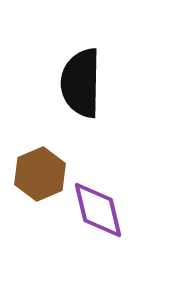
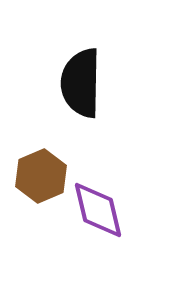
brown hexagon: moved 1 px right, 2 px down
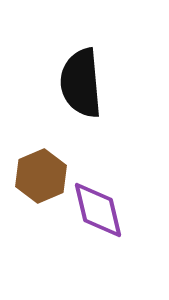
black semicircle: rotated 6 degrees counterclockwise
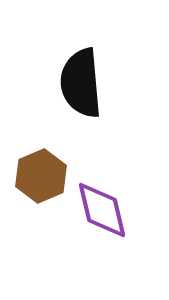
purple diamond: moved 4 px right
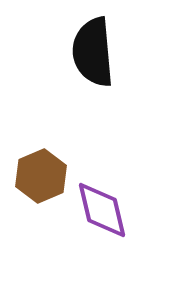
black semicircle: moved 12 px right, 31 px up
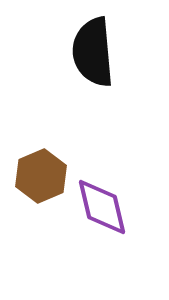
purple diamond: moved 3 px up
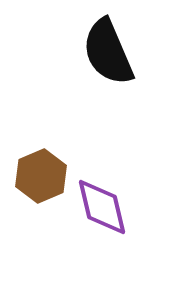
black semicircle: moved 15 px right; rotated 18 degrees counterclockwise
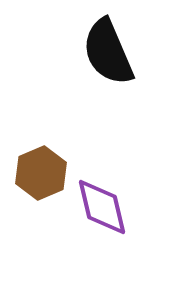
brown hexagon: moved 3 px up
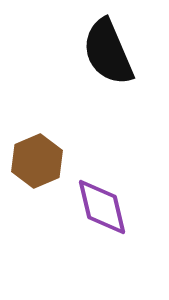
brown hexagon: moved 4 px left, 12 px up
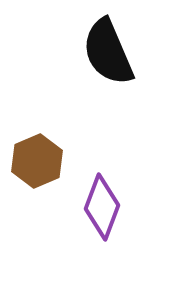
purple diamond: rotated 34 degrees clockwise
